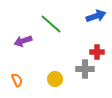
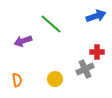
gray cross: rotated 24 degrees counterclockwise
orange semicircle: rotated 16 degrees clockwise
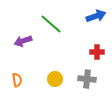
gray cross: moved 2 px right, 10 px down; rotated 30 degrees clockwise
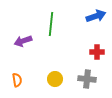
green line: rotated 55 degrees clockwise
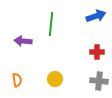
purple arrow: rotated 24 degrees clockwise
gray cross: moved 12 px right, 2 px down
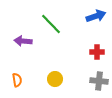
green line: rotated 50 degrees counterclockwise
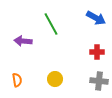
blue arrow: moved 2 px down; rotated 48 degrees clockwise
green line: rotated 15 degrees clockwise
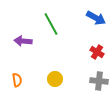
red cross: rotated 32 degrees clockwise
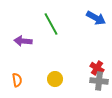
red cross: moved 16 px down
